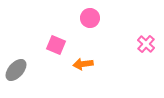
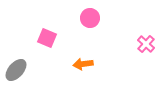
pink square: moved 9 px left, 7 px up
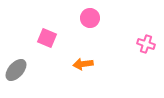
pink cross: rotated 24 degrees counterclockwise
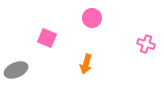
pink circle: moved 2 px right
orange arrow: moved 3 px right; rotated 66 degrees counterclockwise
gray ellipse: rotated 25 degrees clockwise
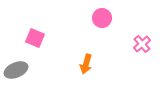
pink circle: moved 10 px right
pink square: moved 12 px left
pink cross: moved 4 px left; rotated 30 degrees clockwise
